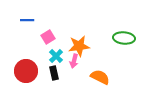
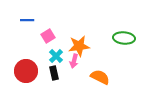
pink square: moved 1 px up
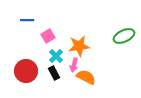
green ellipse: moved 2 px up; rotated 30 degrees counterclockwise
pink arrow: moved 4 px down
black rectangle: rotated 16 degrees counterclockwise
orange semicircle: moved 14 px left
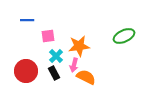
pink square: rotated 24 degrees clockwise
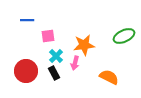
orange star: moved 5 px right, 1 px up
pink arrow: moved 1 px right, 2 px up
orange semicircle: moved 23 px right
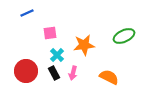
blue line: moved 7 px up; rotated 24 degrees counterclockwise
pink square: moved 2 px right, 3 px up
cyan cross: moved 1 px right, 1 px up
pink arrow: moved 2 px left, 10 px down
